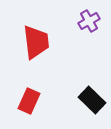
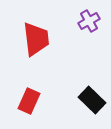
red trapezoid: moved 3 px up
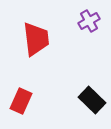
red rectangle: moved 8 px left
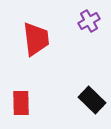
red rectangle: moved 2 px down; rotated 25 degrees counterclockwise
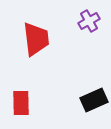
black rectangle: moved 2 px right; rotated 68 degrees counterclockwise
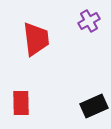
black rectangle: moved 6 px down
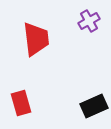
red rectangle: rotated 15 degrees counterclockwise
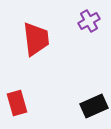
red rectangle: moved 4 px left
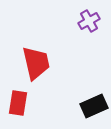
red trapezoid: moved 24 px down; rotated 6 degrees counterclockwise
red rectangle: moved 1 px right; rotated 25 degrees clockwise
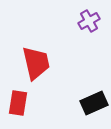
black rectangle: moved 3 px up
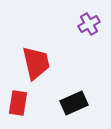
purple cross: moved 3 px down
black rectangle: moved 20 px left
